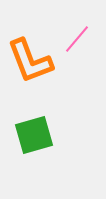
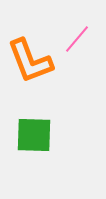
green square: rotated 18 degrees clockwise
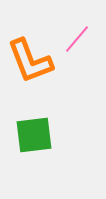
green square: rotated 9 degrees counterclockwise
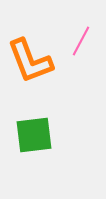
pink line: moved 4 px right, 2 px down; rotated 12 degrees counterclockwise
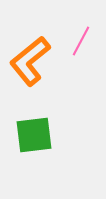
orange L-shape: rotated 72 degrees clockwise
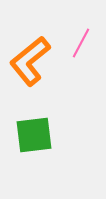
pink line: moved 2 px down
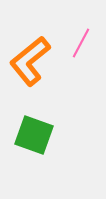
green square: rotated 27 degrees clockwise
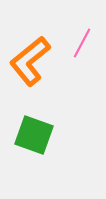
pink line: moved 1 px right
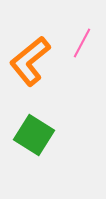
green square: rotated 12 degrees clockwise
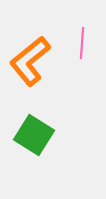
pink line: rotated 24 degrees counterclockwise
